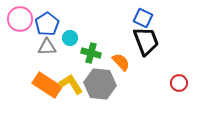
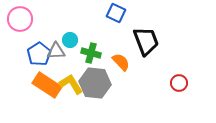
blue square: moved 27 px left, 5 px up
blue pentagon: moved 8 px left, 30 px down
cyan circle: moved 2 px down
gray triangle: moved 9 px right, 4 px down
gray hexagon: moved 5 px left, 1 px up
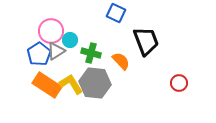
pink circle: moved 31 px right, 12 px down
gray triangle: rotated 30 degrees counterclockwise
orange semicircle: moved 1 px up
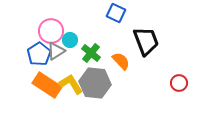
green cross: rotated 24 degrees clockwise
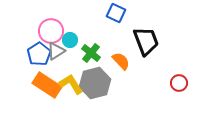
gray hexagon: rotated 20 degrees counterclockwise
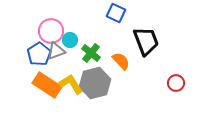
gray triangle: rotated 12 degrees clockwise
red circle: moved 3 px left
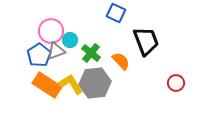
blue pentagon: moved 1 px down
gray hexagon: rotated 8 degrees clockwise
